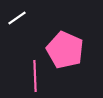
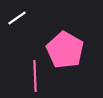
pink pentagon: rotated 6 degrees clockwise
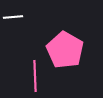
white line: moved 4 px left, 1 px up; rotated 30 degrees clockwise
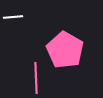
pink line: moved 1 px right, 2 px down
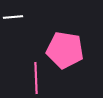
pink pentagon: rotated 21 degrees counterclockwise
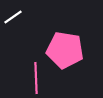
white line: rotated 30 degrees counterclockwise
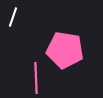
white line: rotated 36 degrees counterclockwise
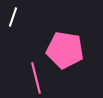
pink line: rotated 12 degrees counterclockwise
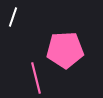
pink pentagon: rotated 12 degrees counterclockwise
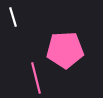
white line: rotated 36 degrees counterclockwise
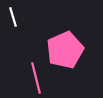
pink pentagon: rotated 21 degrees counterclockwise
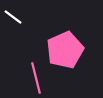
white line: rotated 36 degrees counterclockwise
